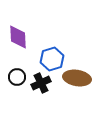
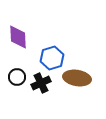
blue hexagon: moved 1 px up
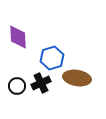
black circle: moved 9 px down
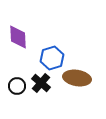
black cross: rotated 24 degrees counterclockwise
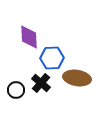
purple diamond: moved 11 px right
blue hexagon: rotated 15 degrees clockwise
black circle: moved 1 px left, 4 px down
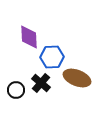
blue hexagon: moved 1 px up
brown ellipse: rotated 12 degrees clockwise
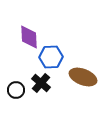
blue hexagon: moved 1 px left
brown ellipse: moved 6 px right, 1 px up
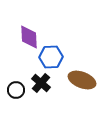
brown ellipse: moved 1 px left, 3 px down
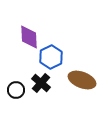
blue hexagon: rotated 25 degrees counterclockwise
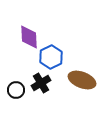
black cross: rotated 18 degrees clockwise
